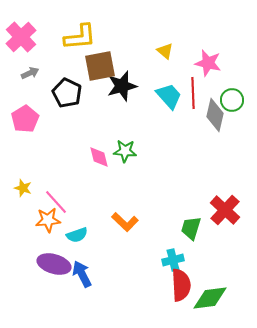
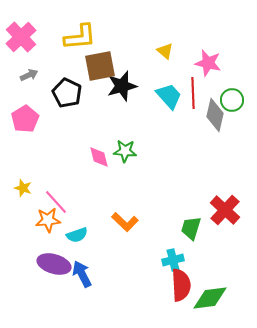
gray arrow: moved 1 px left, 2 px down
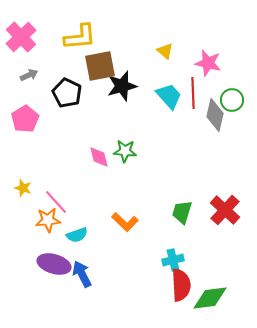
green trapezoid: moved 9 px left, 16 px up
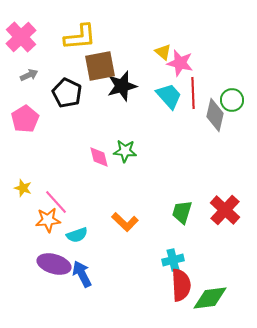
yellow triangle: moved 2 px left, 1 px down
pink star: moved 28 px left
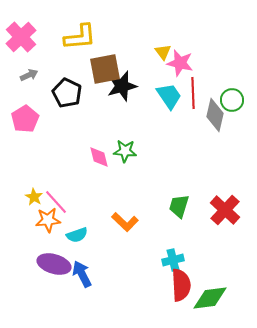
yellow triangle: rotated 12 degrees clockwise
brown square: moved 5 px right, 3 px down
cyan trapezoid: rotated 8 degrees clockwise
yellow star: moved 11 px right, 9 px down; rotated 12 degrees clockwise
green trapezoid: moved 3 px left, 6 px up
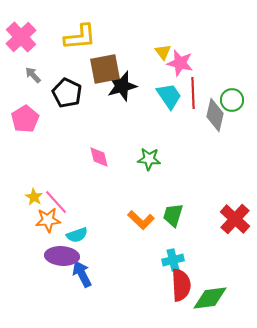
gray arrow: moved 4 px right; rotated 108 degrees counterclockwise
green star: moved 24 px right, 8 px down
green trapezoid: moved 6 px left, 9 px down
red cross: moved 10 px right, 9 px down
orange L-shape: moved 16 px right, 2 px up
purple ellipse: moved 8 px right, 8 px up; rotated 12 degrees counterclockwise
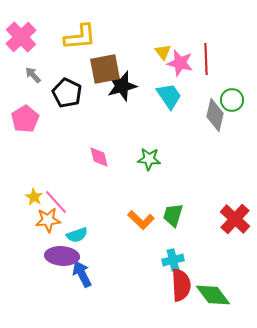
red line: moved 13 px right, 34 px up
green diamond: moved 3 px right, 3 px up; rotated 60 degrees clockwise
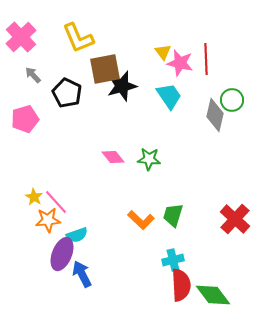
yellow L-shape: moved 2 px left, 1 px down; rotated 72 degrees clockwise
pink pentagon: rotated 16 degrees clockwise
pink diamond: moved 14 px right; rotated 25 degrees counterclockwise
purple ellipse: moved 2 px up; rotated 72 degrees counterclockwise
